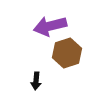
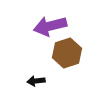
black arrow: rotated 78 degrees clockwise
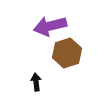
black arrow: moved 1 px down; rotated 90 degrees clockwise
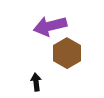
brown hexagon: rotated 12 degrees counterclockwise
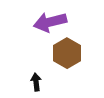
purple arrow: moved 4 px up
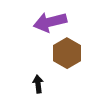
black arrow: moved 2 px right, 2 px down
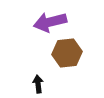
brown hexagon: rotated 24 degrees clockwise
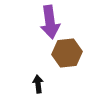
purple arrow: rotated 84 degrees counterclockwise
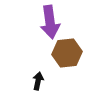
black arrow: moved 3 px up; rotated 18 degrees clockwise
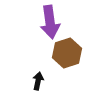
brown hexagon: rotated 12 degrees counterclockwise
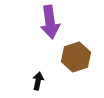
brown hexagon: moved 9 px right, 4 px down
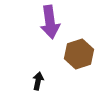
brown hexagon: moved 3 px right, 3 px up
